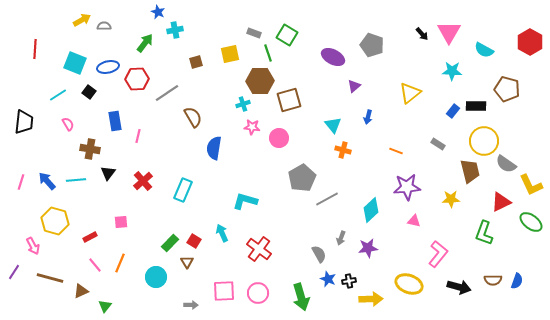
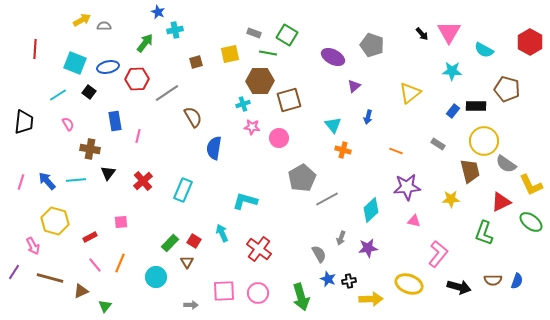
green line at (268, 53): rotated 60 degrees counterclockwise
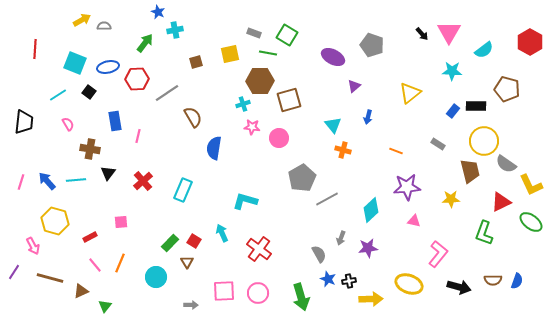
cyan semicircle at (484, 50): rotated 66 degrees counterclockwise
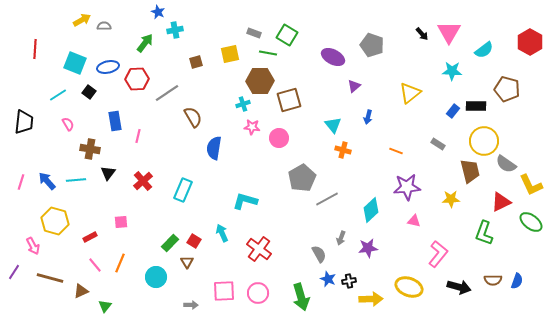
yellow ellipse at (409, 284): moved 3 px down
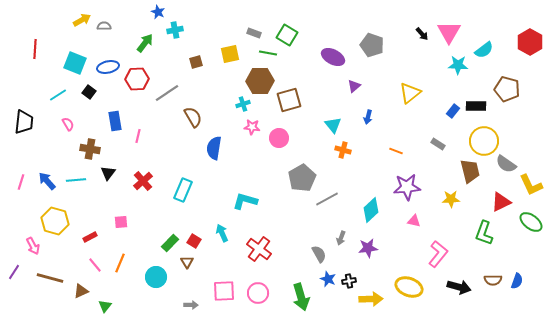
cyan star at (452, 71): moved 6 px right, 6 px up
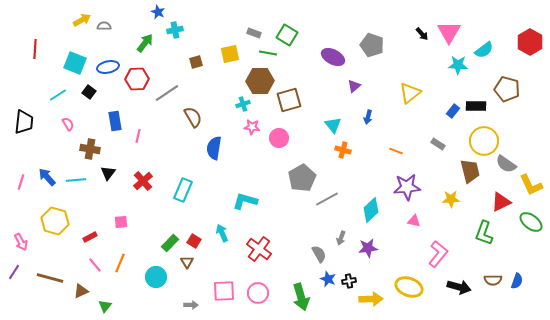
blue arrow at (47, 181): moved 4 px up
pink arrow at (33, 246): moved 12 px left, 4 px up
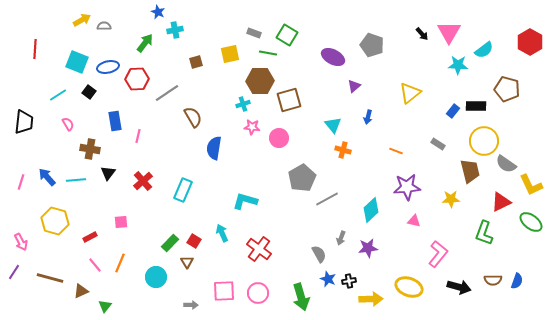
cyan square at (75, 63): moved 2 px right, 1 px up
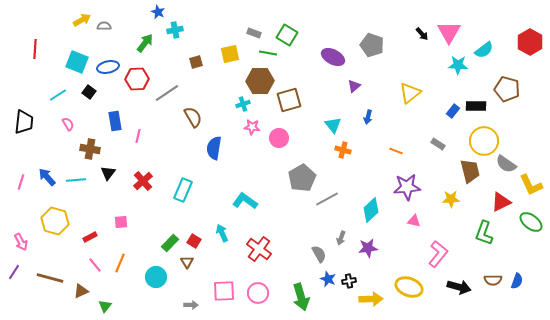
cyan L-shape at (245, 201): rotated 20 degrees clockwise
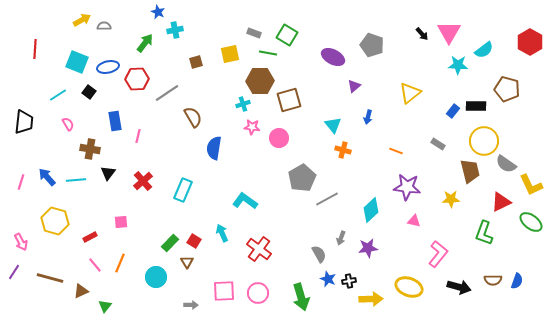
purple star at (407, 187): rotated 12 degrees clockwise
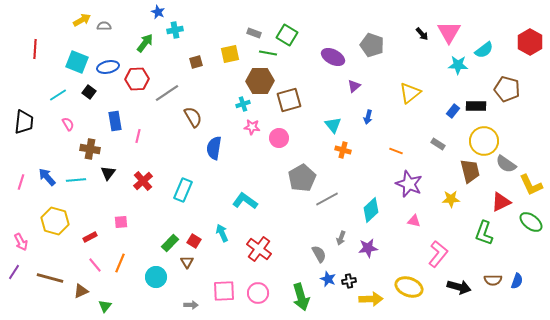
purple star at (407, 187): moved 2 px right, 3 px up; rotated 16 degrees clockwise
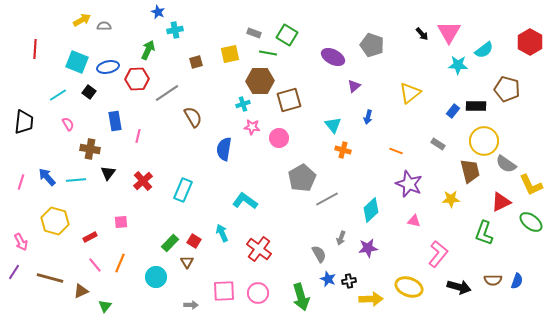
green arrow at (145, 43): moved 3 px right, 7 px down; rotated 12 degrees counterclockwise
blue semicircle at (214, 148): moved 10 px right, 1 px down
